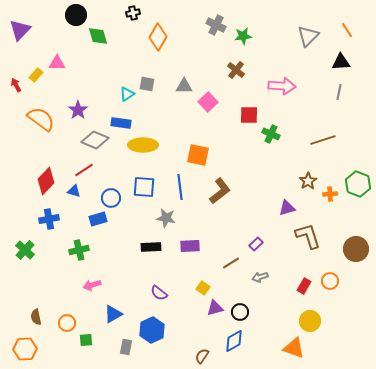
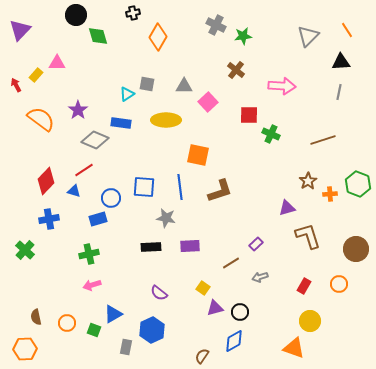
yellow ellipse at (143, 145): moved 23 px right, 25 px up
brown L-shape at (220, 191): rotated 20 degrees clockwise
green cross at (79, 250): moved 10 px right, 4 px down
orange circle at (330, 281): moved 9 px right, 3 px down
green square at (86, 340): moved 8 px right, 10 px up; rotated 24 degrees clockwise
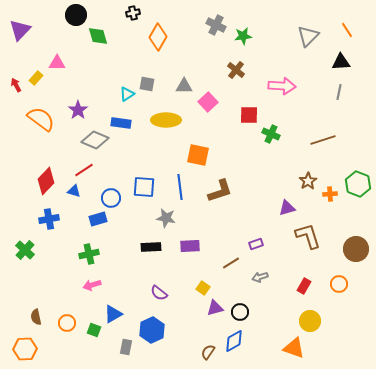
yellow rectangle at (36, 75): moved 3 px down
purple rectangle at (256, 244): rotated 24 degrees clockwise
brown semicircle at (202, 356): moved 6 px right, 4 px up
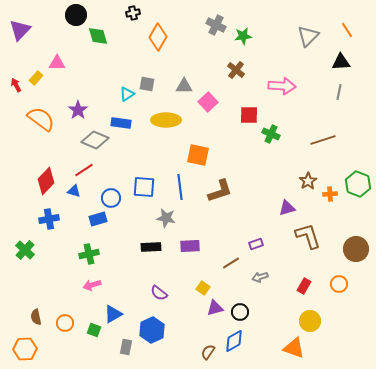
orange circle at (67, 323): moved 2 px left
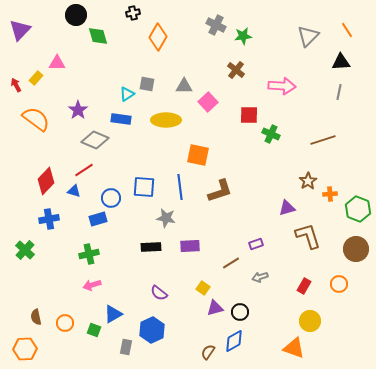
orange semicircle at (41, 119): moved 5 px left
blue rectangle at (121, 123): moved 4 px up
green hexagon at (358, 184): moved 25 px down
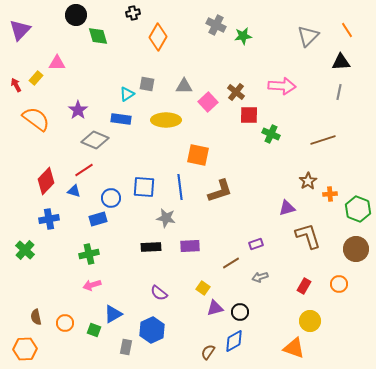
brown cross at (236, 70): moved 22 px down
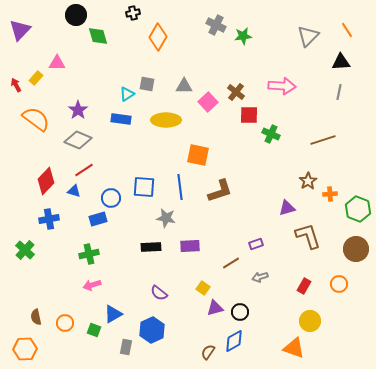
gray diamond at (95, 140): moved 17 px left
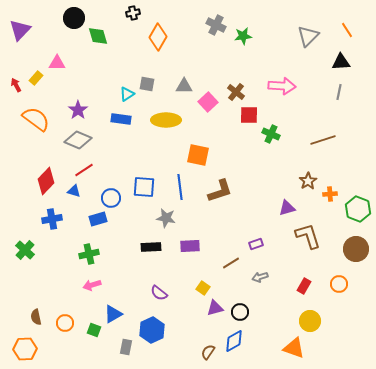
black circle at (76, 15): moved 2 px left, 3 px down
blue cross at (49, 219): moved 3 px right
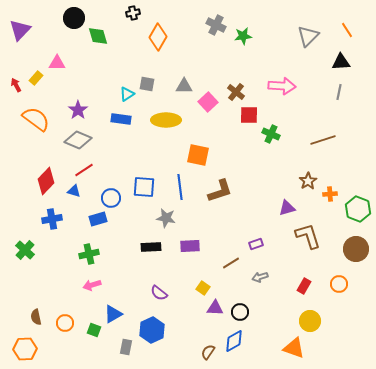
purple triangle at (215, 308): rotated 18 degrees clockwise
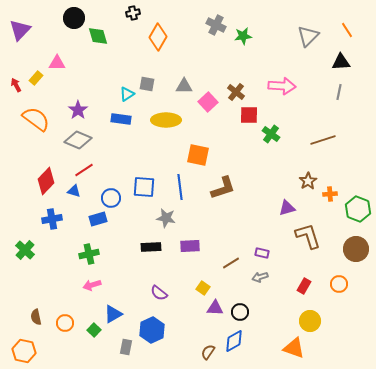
green cross at (271, 134): rotated 12 degrees clockwise
brown L-shape at (220, 191): moved 3 px right, 3 px up
purple rectangle at (256, 244): moved 6 px right, 9 px down; rotated 32 degrees clockwise
green square at (94, 330): rotated 24 degrees clockwise
orange hexagon at (25, 349): moved 1 px left, 2 px down; rotated 15 degrees clockwise
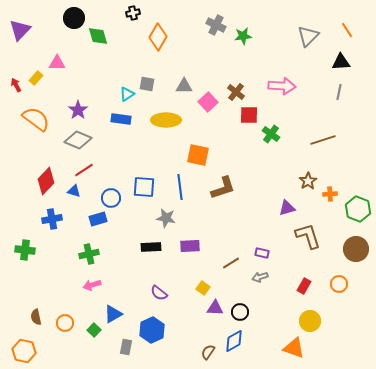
green cross at (25, 250): rotated 36 degrees counterclockwise
